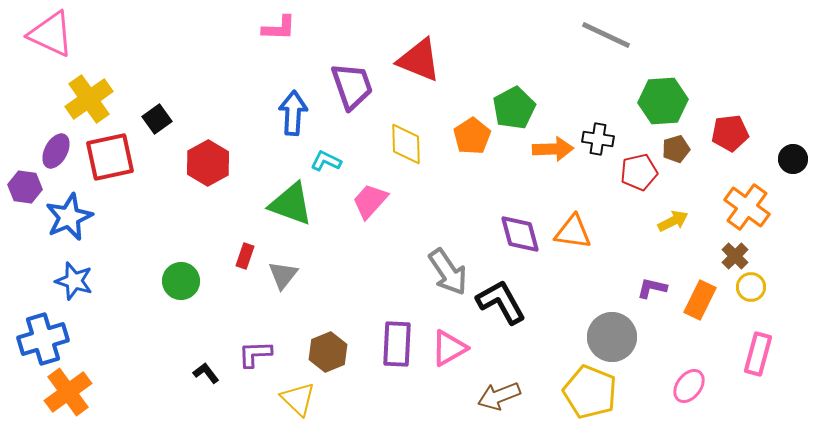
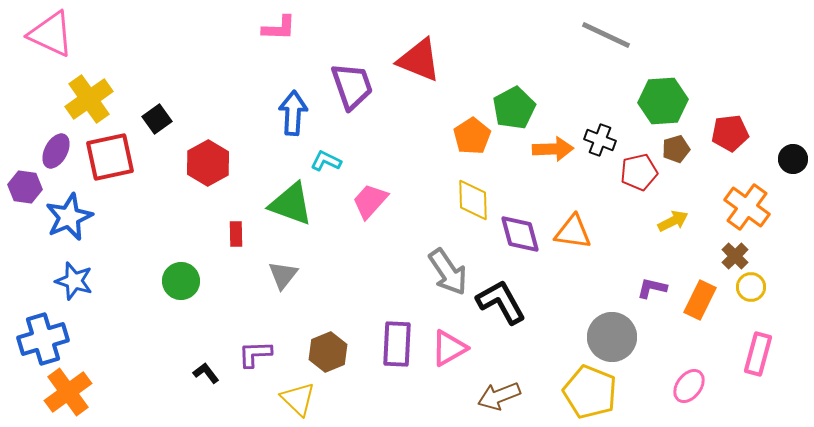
black cross at (598, 139): moved 2 px right, 1 px down; rotated 12 degrees clockwise
yellow diamond at (406, 144): moved 67 px right, 56 px down
red rectangle at (245, 256): moved 9 px left, 22 px up; rotated 20 degrees counterclockwise
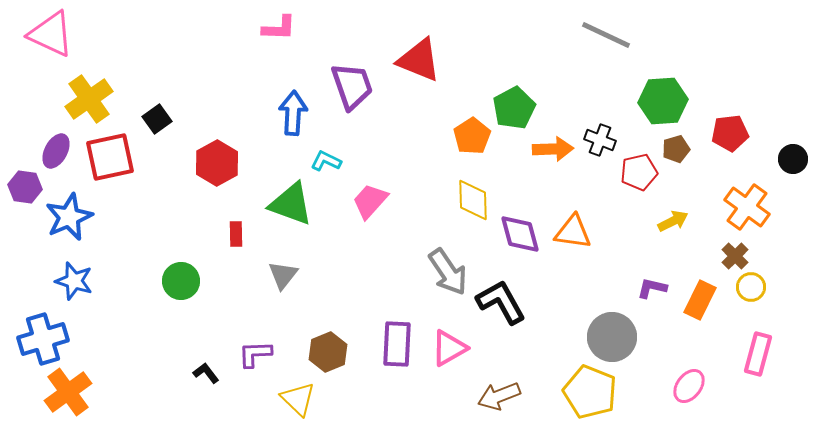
red hexagon at (208, 163): moved 9 px right
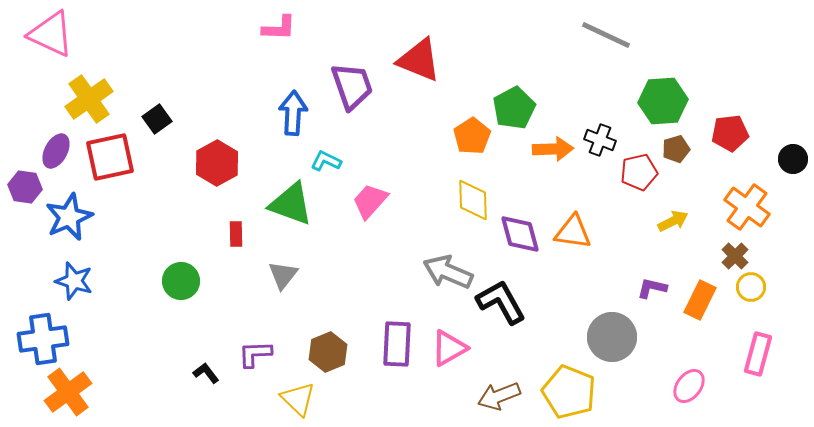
gray arrow at (448, 272): rotated 147 degrees clockwise
blue cross at (43, 339): rotated 9 degrees clockwise
yellow pentagon at (590, 392): moved 21 px left
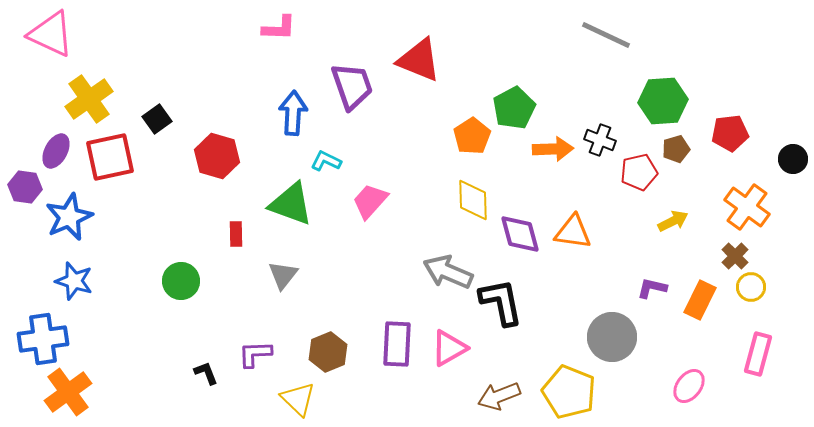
red hexagon at (217, 163): moved 7 px up; rotated 15 degrees counterclockwise
black L-shape at (501, 302): rotated 18 degrees clockwise
black L-shape at (206, 373): rotated 16 degrees clockwise
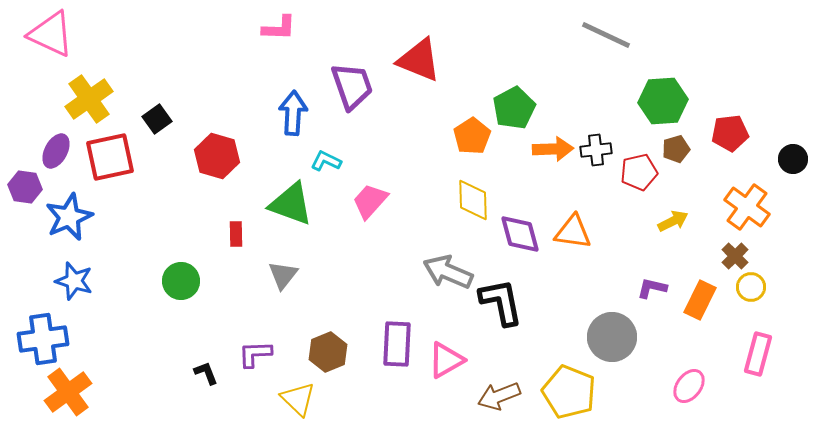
black cross at (600, 140): moved 4 px left, 10 px down; rotated 28 degrees counterclockwise
pink triangle at (449, 348): moved 3 px left, 12 px down
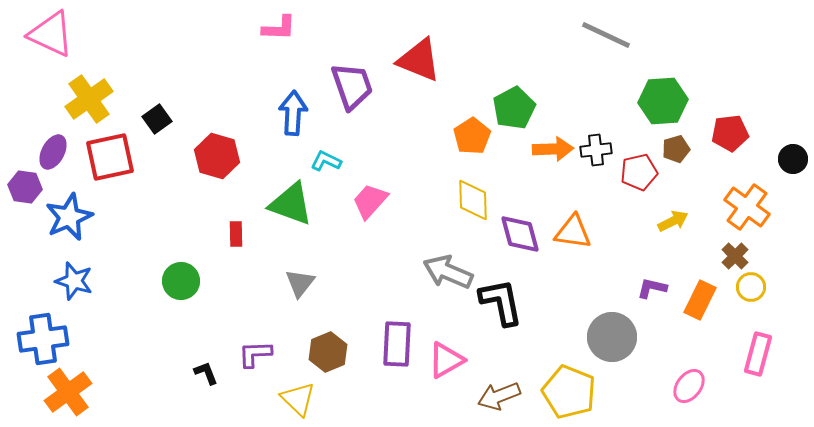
purple ellipse at (56, 151): moved 3 px left, 1 px down
gray triangle at (283, 275): moved 17 px right, 8 px down
